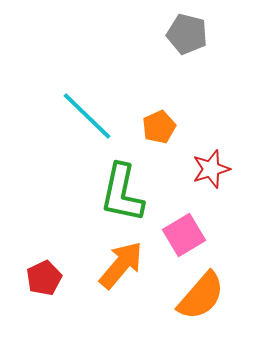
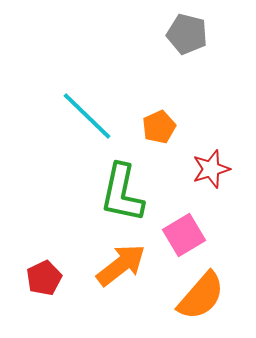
orange arrow: rotated 12 degrees clockwise
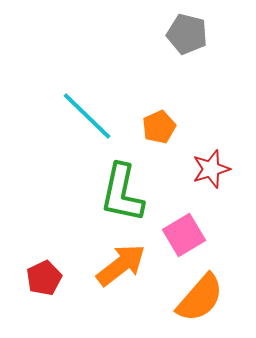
orange semicircle: moved 1 px left, 2 px down
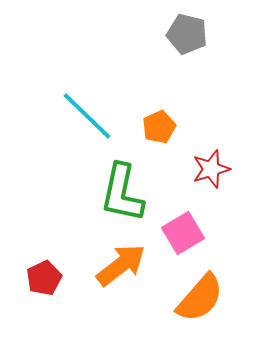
pink square: moved 1 px left, 2 px up
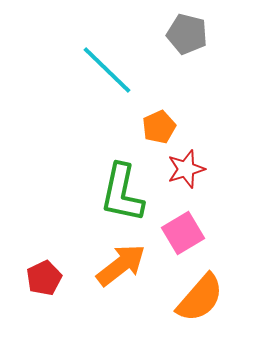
cyan line: moved 20 px right, 46 px up
red star: moved 25 px left
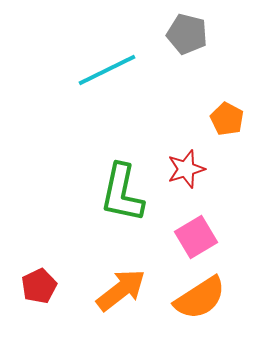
cyan line: rotated 70 degrees counterclockwise
orange pentagon: moved 68 px right, 8 px up; rotated 20 degrees counterclockwise
pink square: moved 13 px right, 4 px down
orange arrow: moved 25 px down
red pentagon: moved 5 px left, 8 px down
orange semicircle: rotated 16 degrees clockwise
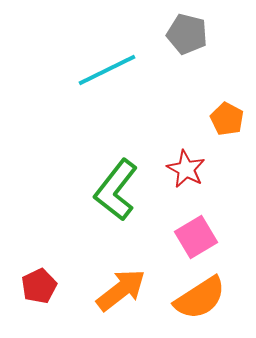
red star: rotated 27 degrees counterclockwise
green L-shape: moved 6 px left, 3 px up; rotated 26 degrees clockwise
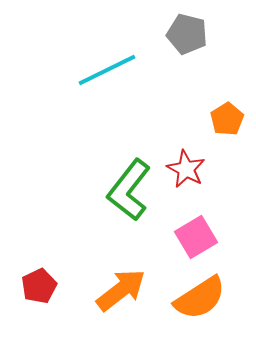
orange pentagon: rotated 12 degrees clockwise
green L-shape: moved 13 px right
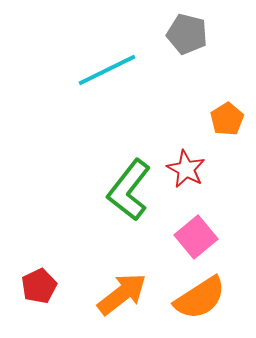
pink square: rotated 9 degrees counterclockwise
orange arrow: moved 1 px right, 4 px down
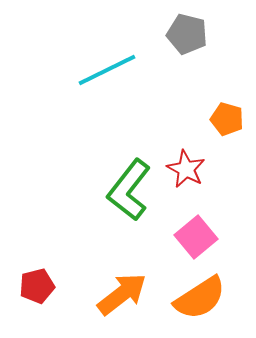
orange pentagon: rotated 24 degrees counterclockwise
red pentagon: moved 2 px left; rotated 12 degrees clockwise
